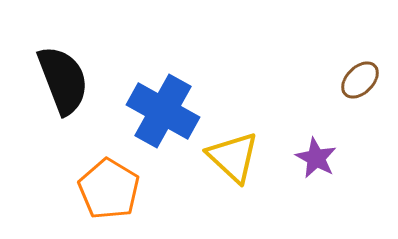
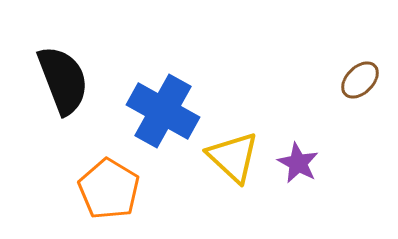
purple star: moved 18 px left, 5 px down
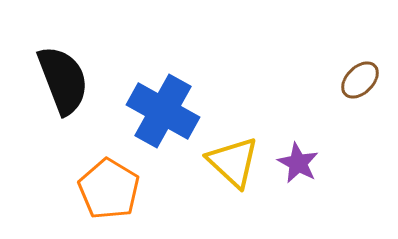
yellow triangle: moved 5 px down
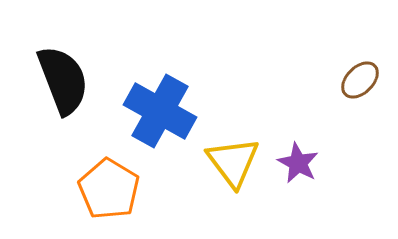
blue cross: moved 3 px left
yellow triangle: rotated 10 degrees clockwise
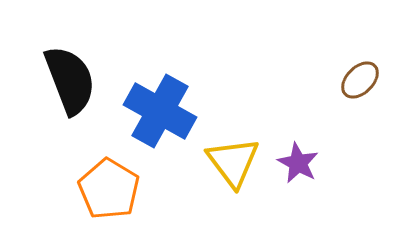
black semicircle: moved 7 px right
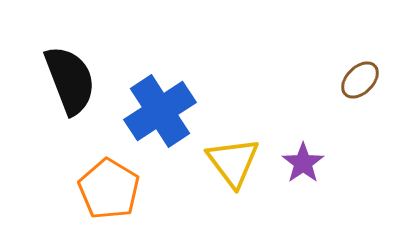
blue cross: rotated 28 degrees clockwise
purple star: moved 5 px right; rotated 9 degrees clockwise
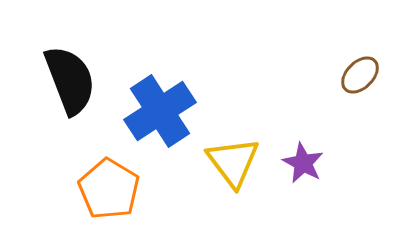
brown ellipse: moved 5 px up
purple star: rotated 9 degrees counterclockwise
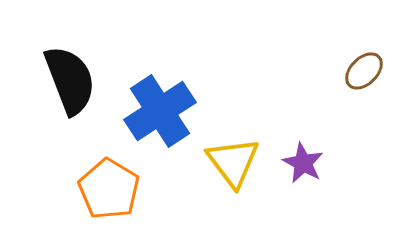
brown ellipse: moved 4 px right, 4 px up
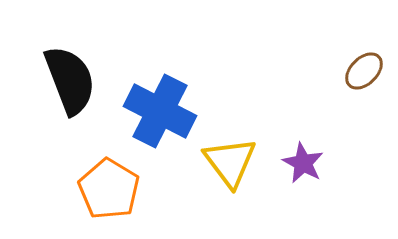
blue cross: rotated 30 degrees counterclockwise
yellow triangle: moved 3 px left
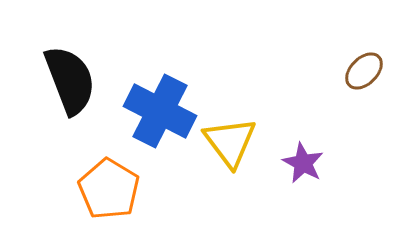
yellow triangle: moved 20 px up
